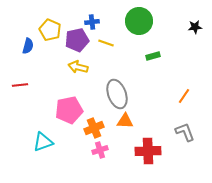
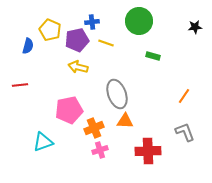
green rectangle: rotated 32 degrees clockwise
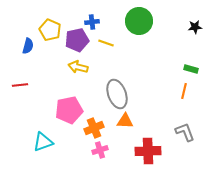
green rectangle: moved 38 px right, 13 px down
orange line: moved 5 px up; rotated 21 degrees counterclockwise
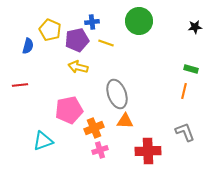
cyan triangle: moved 1 px up
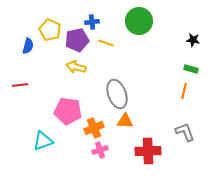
black star: moved 2 px left, 13 px down; rotated 16 degrees clockwise
yellow arrow: moved 2 px left
pink pentagon: moved 1 px left, 1 px down; rotated 20 degrees clockwise
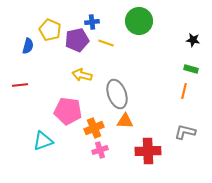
yellow arrow: moved 6 px right, 8 px down
gray L-shape: rotated 55 degrees counterclockwise
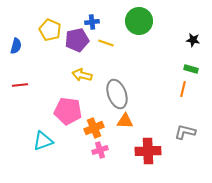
blue semicircle: moved 12 px left
orange line: moved 1 px left, 2 px up
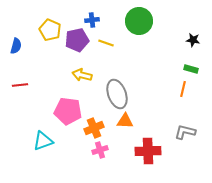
blue cross: moved 2 px up
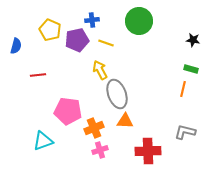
yellow arrow: moved 18 px right, 5 px up; rotated 48 degrees clockwise
red line: moved 18 px right, 10 px up
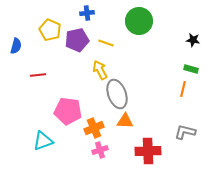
blue cross: moved 5 px left, 7 px up
